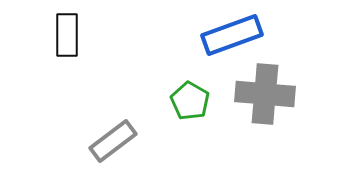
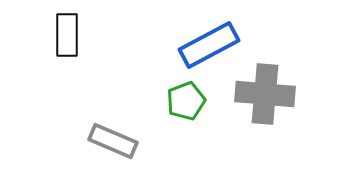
blue rectangle: moved 23 px left, 10 px down; rotated 8 degrees counterclockwise
green pentagon: moved 4 px left; rotated 21 degrees clockwise
gray rectangle: rotated 60 degrees clockwise
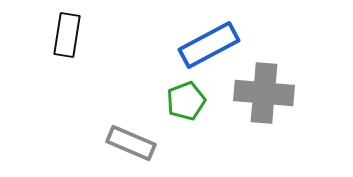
black rectangle: rotated 9 degrees clockwise
gray cross: moved 1 px left, 1 px up
gray rectangle: moved 18 px right, 2 px down
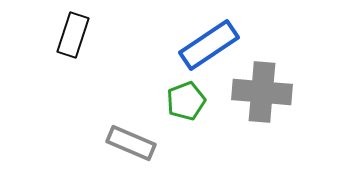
black rectangle: moved 6 px right; rotated 9 degrees clockwise
blue rectangle: rotated 6 degrees counterclockwise
gray cross: moved 2 px left, 1 px up
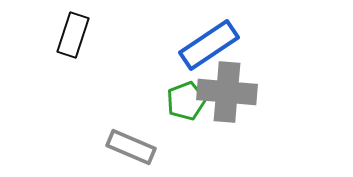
gray cross: moved 35 px left
gray rectangle: moved 4 px down
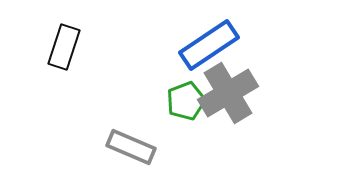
black rectangle: moved 9 px left, 12 px down
gray cross: moved 1 px right, 1 px down; rotated 36 degrees counterclockwise
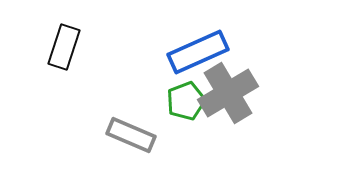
blue rectangle: moved 11 px left, 7 px down; rotated 10 degrees clockwise
gray rectangle: moved 12 px up
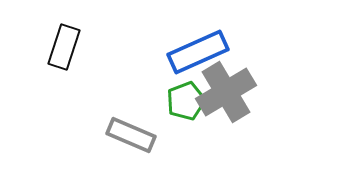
gray cross: moved 2 px left, 1 px up
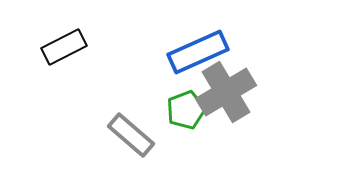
black rectangle: rotated 45 degrees clockwise
green pentagon: moved 9 px down
gray rectangle: rotated 18 degrees clockwise
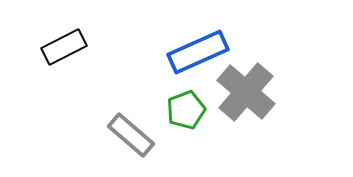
gray cross: moved 20 px right; rotated 18 degrees counterclockwise
